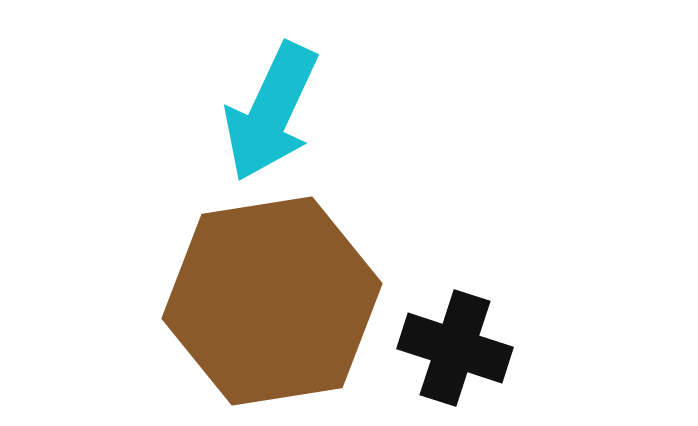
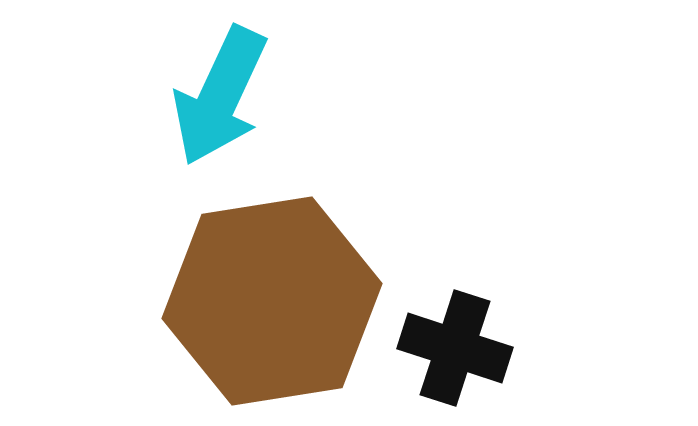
cyan arrow: moved 51 px left, 16 px up
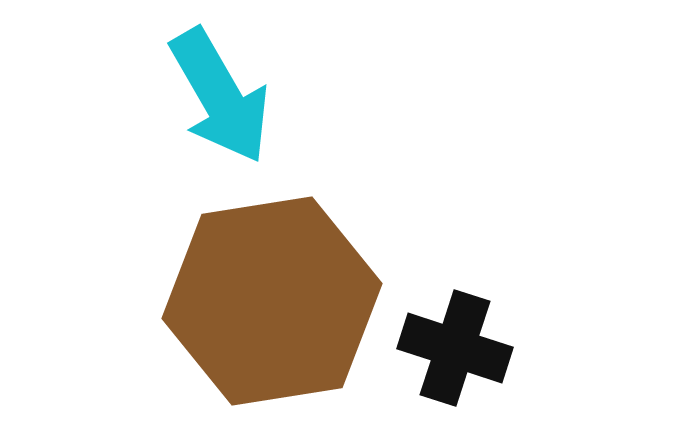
cyan arrow: rotated 55 degrees counterclockwise
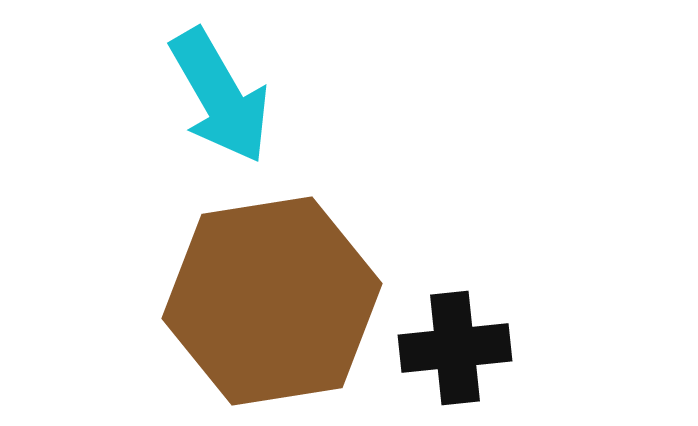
black cross: rotated 24 degrees counterclockwise
